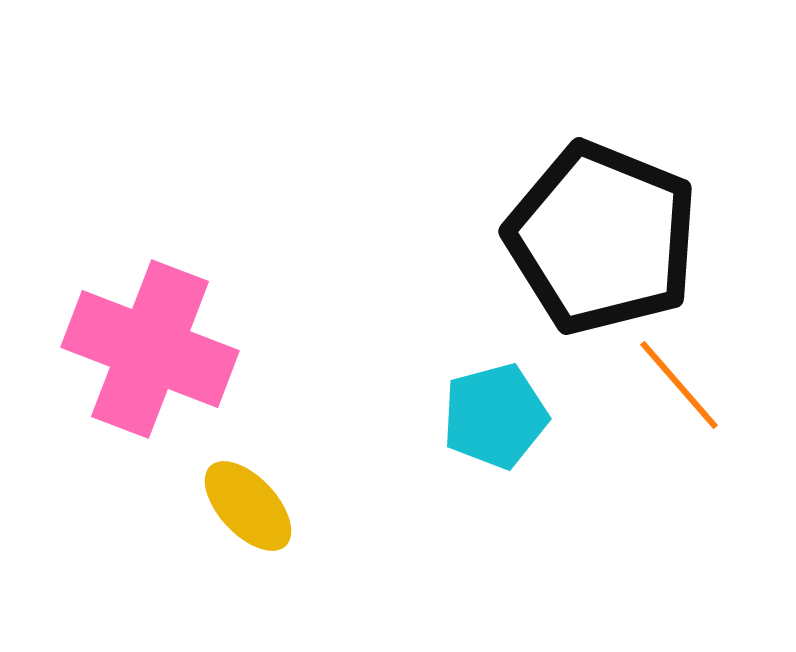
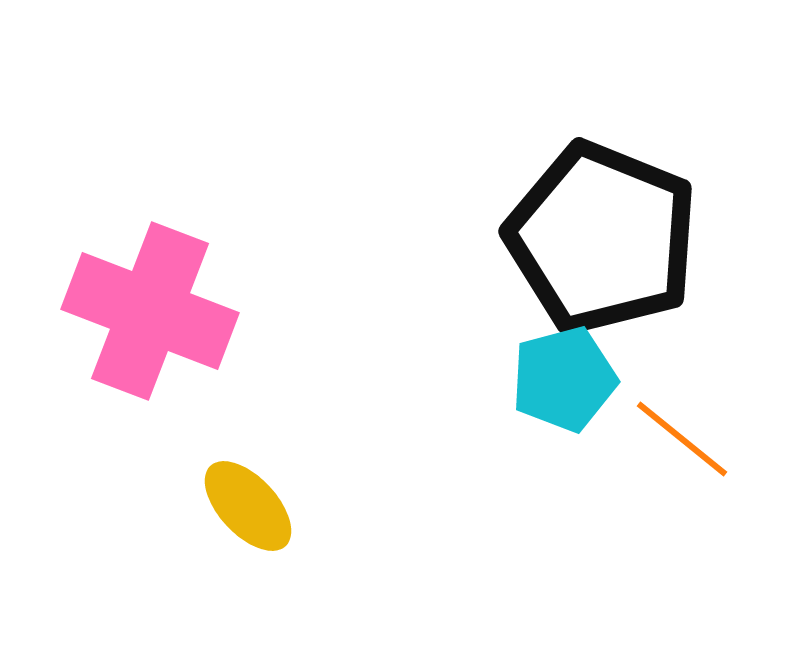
pink cross: moved 38 px up
orange line: moved 3 px right, 54 px down; rotated 10 degrees counterclockwise
cyan pentagon: moved 69 px right, 37 px up
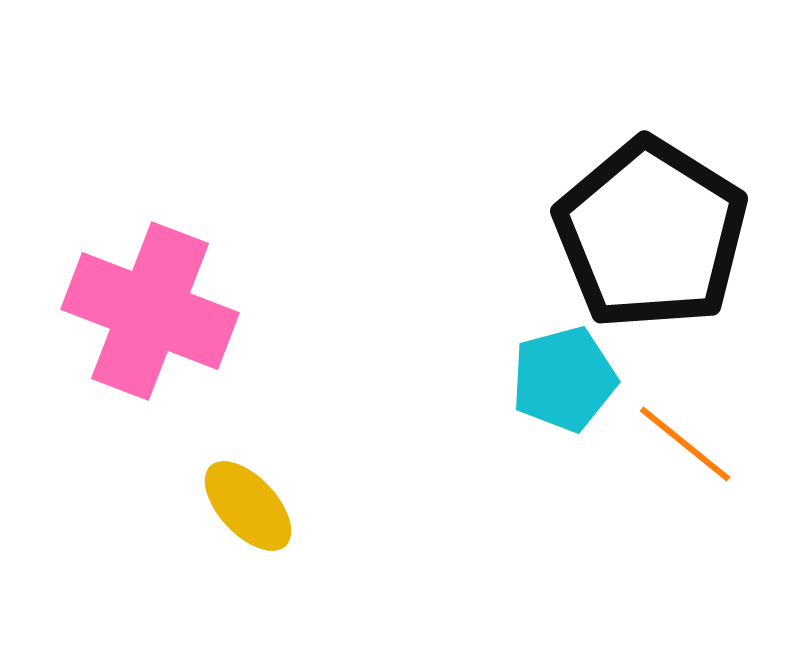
black pentagon: moved 49 px right, 4 px up; rotated 10 degrees clockwise
orange line: moved 3 px right, 5 px down
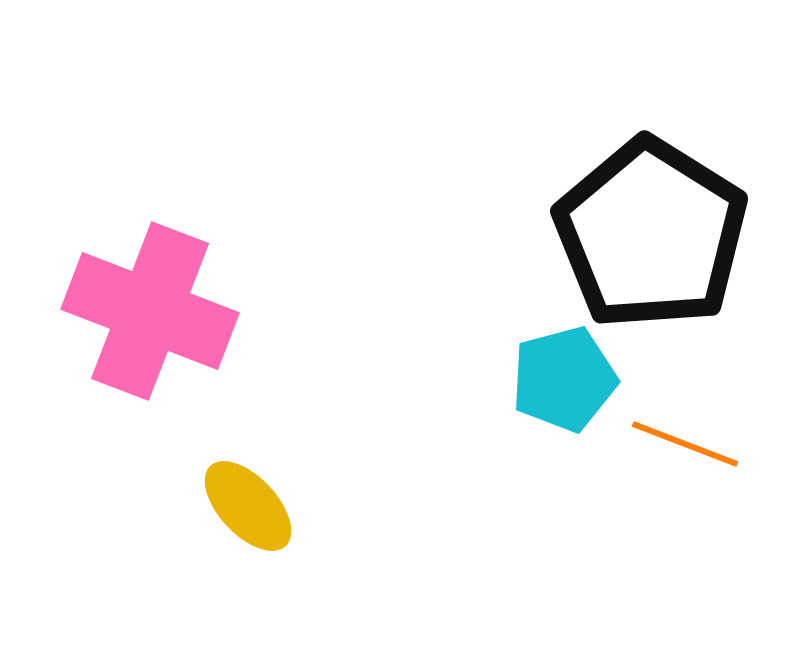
orange line: rotated 18 degrees counterclockwise
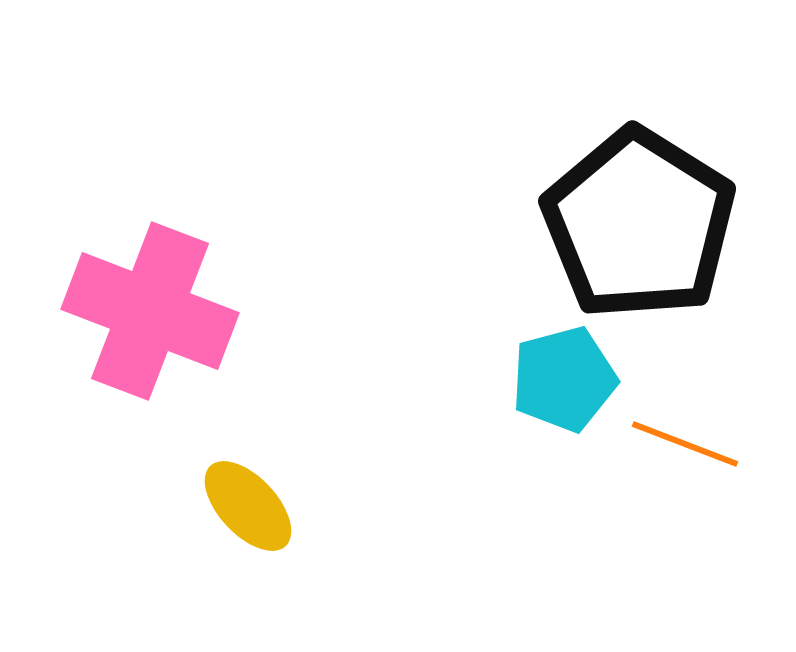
black pentagon: moved 12 px left, 10 px up
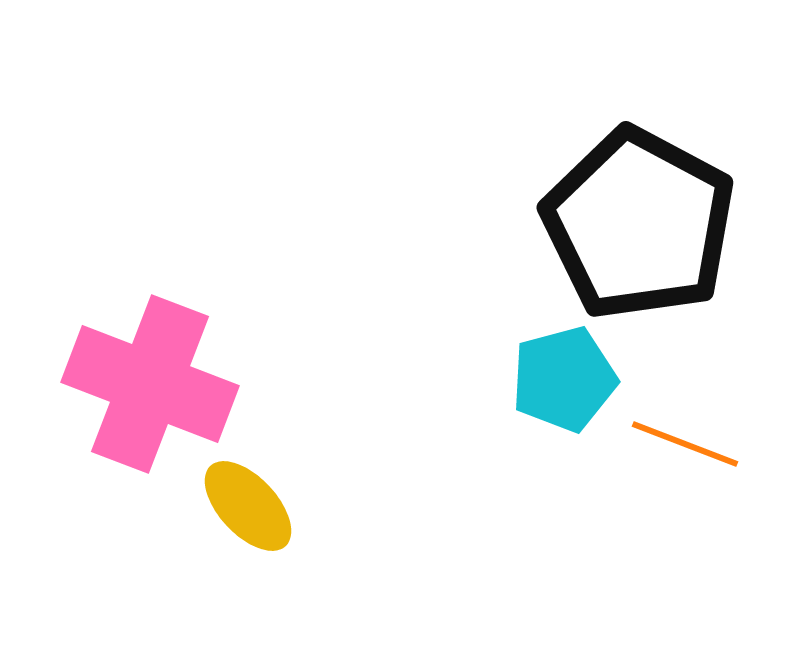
black pentagon: rotated 4 degrees counterclockwise
pink cross: moved 73 px down
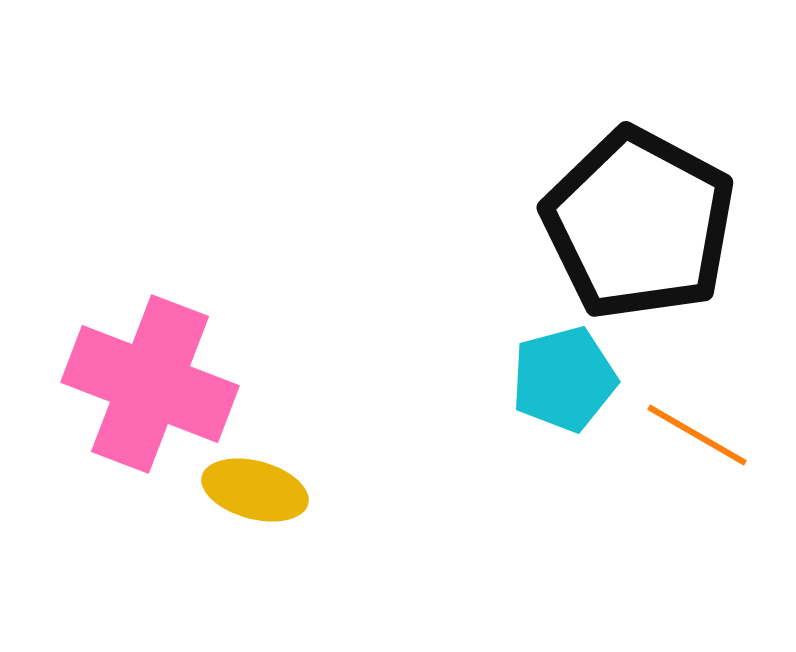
orange line: moved 12 px right, 9 px up; rotated 9 degrees clockwise
yellow ellipse: moved 7 px right, 16 px up; rotated 32 degrees counterclockwise
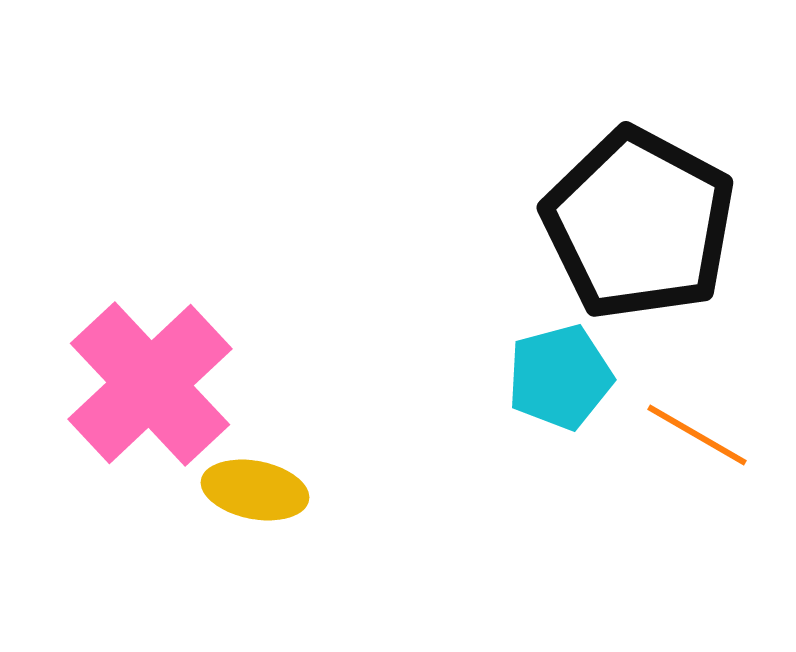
cyan pentagon: moved 4 px left, 2 px up
pink cross: rotated 26 degrees clockwise
yellow ellipse: rotated 4 degrees counterclockwise
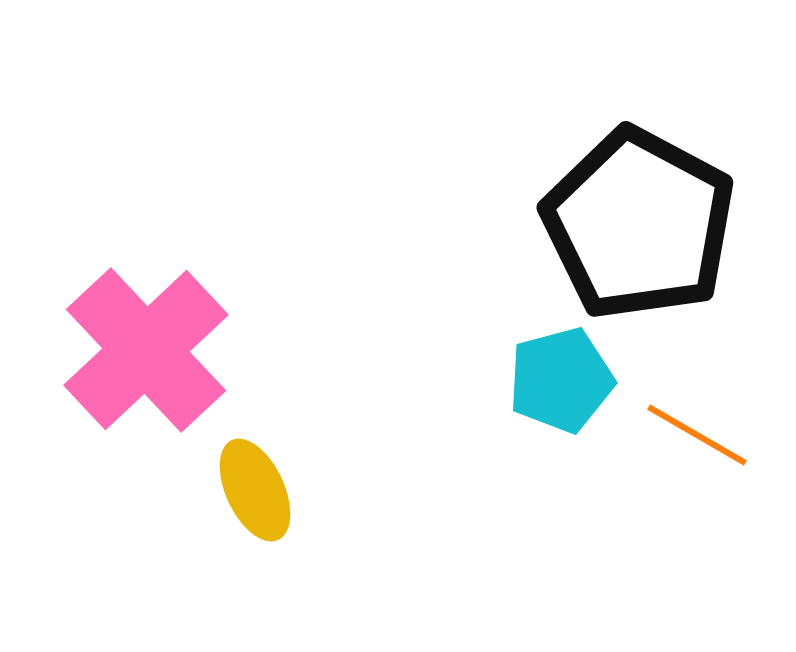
cyan pentagon: moved 1 px right, 3 px down
pink cross: moved 4 px left, 34 px up
yellow ellipse: rotated 54 degrees clockwise
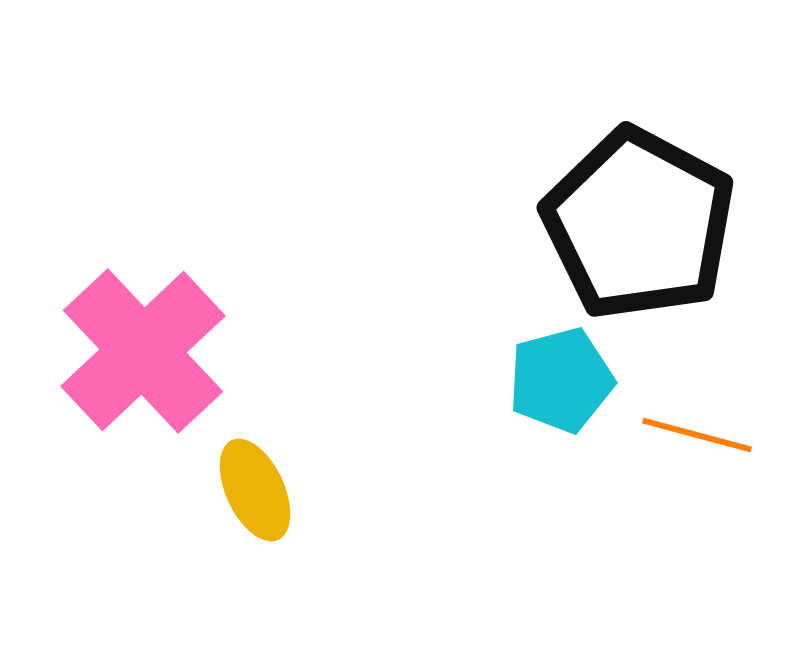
pink cross: moved 3 px left, 1 px down
orange line: rotated 15 degrees counterclockwise
